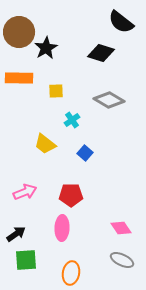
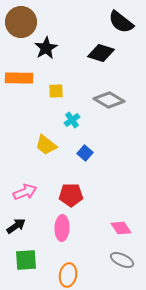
brown circle: moved 2 px right, 10 px up
yellow trapezoid: moved 1 px right, 1 px down
black arrow: moved 8 px up
orange ellipse: moved 3 px left, 2 px down
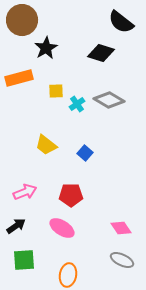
brown circle: moved 1 px right, 2 px up
orange rectangle: rotated 16 degrees counterclockwise
cyan cross: moved 5 px right, 16 px up
pink ellipse: rotated 60 degrees counterclockwise
green square: moved 2 px left
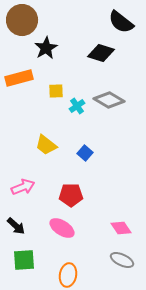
cyan cross: moved 2 px down
pink arrow: moved 2 px left, 5 px up
black arrow: rotated 78 degrees clockwise
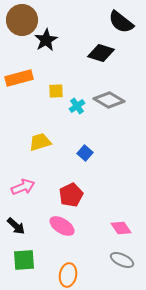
black star: moved 8 px up
yellow trapezoid: moved 6 px left, 3 px up; rotated 125 degrees clockwise
red pentagon: rotated 25 degrees counterclockwise
pink ellipse: moved 2 px up
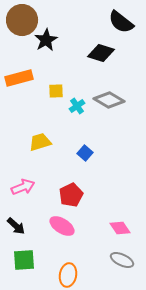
pink diamond: moved 1 px left
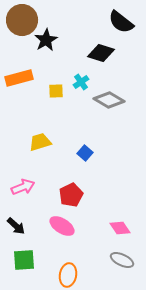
cyan cross: moved 4 px right, 24 px up
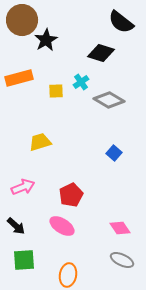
blue square: moved 29 px right
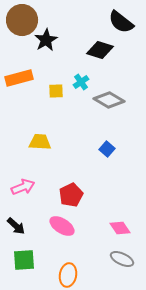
black diamond: moved 1 px left, 3 px up
yellow trapezoid: rotated 20 degrees clockwise
blue square: moved 7 px left, 4 px up
gray ellipse: moved 1 px up
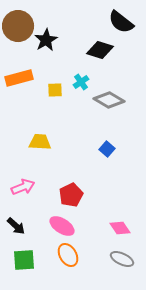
brown circle: moved 4 px left, 6 px down
yellow square: moved 1 px left, 1 px up
orange ellipse: moved 20 px up; rotated 40 degrees counterclockwise
